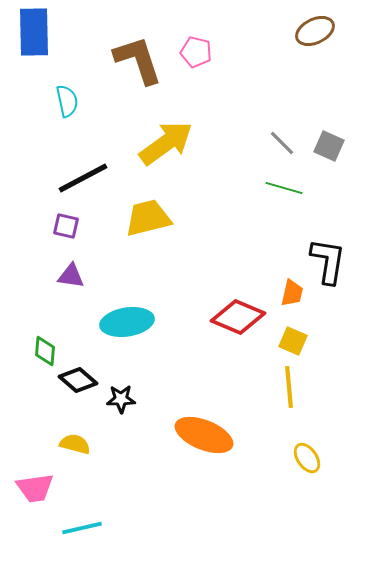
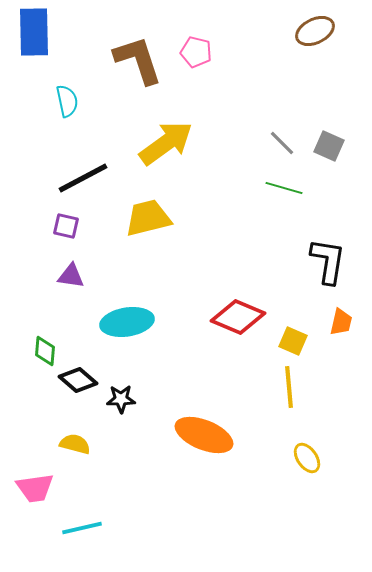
orange trapezoid: moved 49 px right, 29 px down
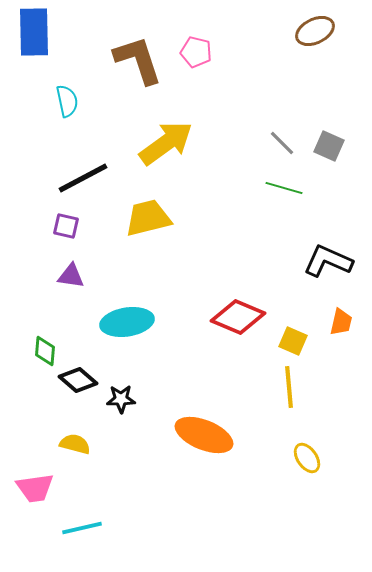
black L-shape: rotated 75 degrees counterclockwise
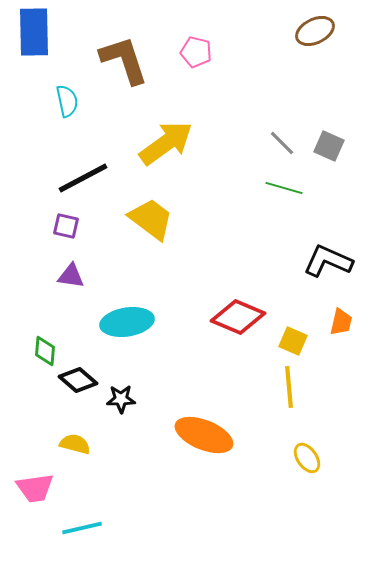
brown L-shape: moved 14 px left
yellow trapezoid: moved 3 px right, 1 px down; rotated 51 degrees clockwise
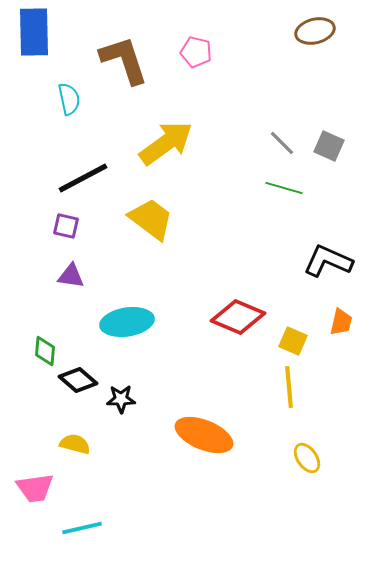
brown ellipse: rotated 12 degrees clockwise
cyan semicircle: moved 2 px right, 2 px up
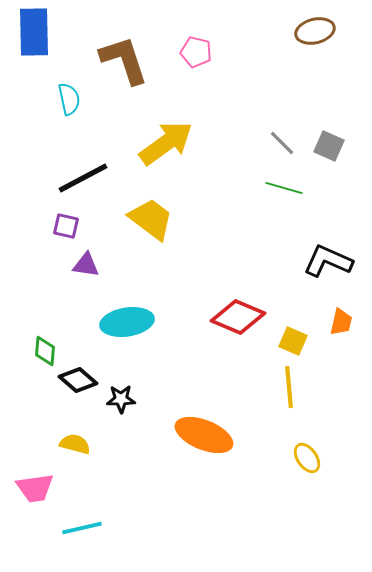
purple triangle: moved 15 px right, 11 px up
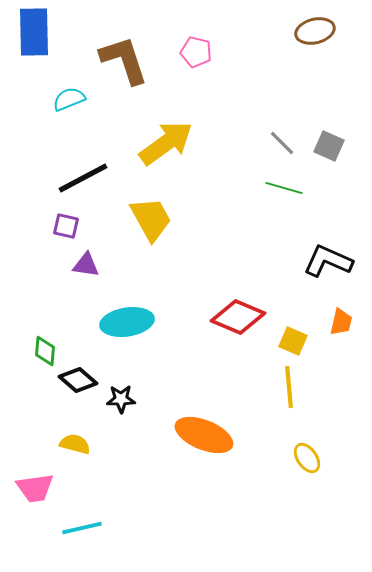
cyan semicircle: rotated 100 degrees counterclockwise
yellow trapezoid: rotated 24 degrees clockwise
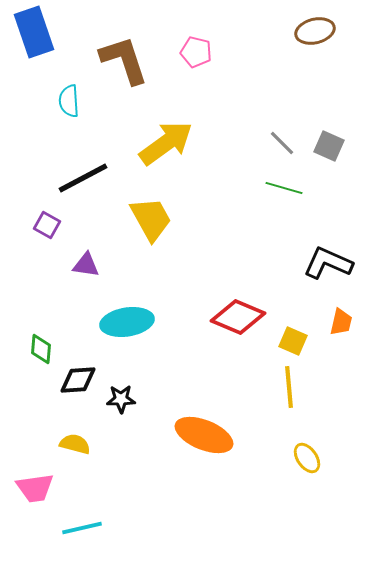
blue rectangle: rotated 18 degrees counterclockwise
cyan semicircle: moved 2 px down; rotated 72 degrees counterclockwise
purple square: moved 19 px left, 1 px up; rotated 16 degrees clockwise
black L-shape: moved 2 px down
green diamond: moved 4 px left, 2 px up
black diamond: rotated 45 degrees counterclockwise
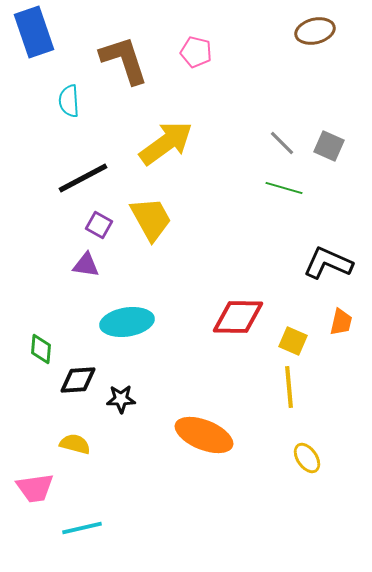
purple square: moved 52 px right
red diamond: rotated 22 degrees counterclockwise
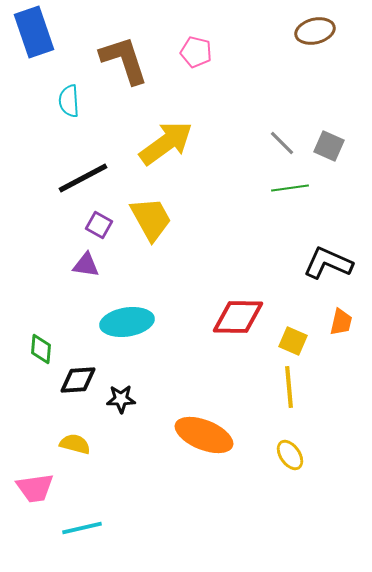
green line: moved 6 px right; rotated 24 degrees counterclockwise
yellow ellipse: moved 17 px left, 3 px up
